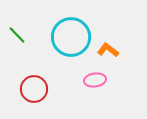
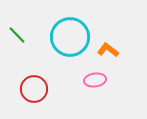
cyan circle: moved 1 px left
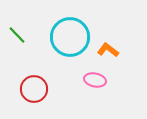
pink ellipse: rotated 20 degrees clockwise
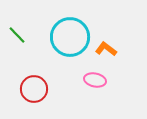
orange L-shape: moved 2 px left, 1 px up
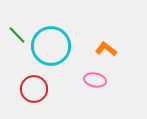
cyan circle: moved 19 px left, 9 px down
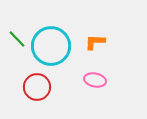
green line: moved 4 px down
orange L-shape: moved 11 px left, 7 px up; rotated 35 degrees counterclockwise
red circle: moved 3 px right, 2 px up
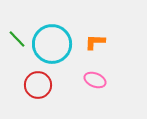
cyan circle: moved 1 px right, 2 px up
pink ellipse: rotated 10 degrees clockwise
red circle: moved 1 px right, 2 px up
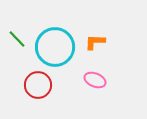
cyan circle: moved 3 px right, 3 px down
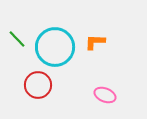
pink ellipse: moved 10 px right, 15 px down
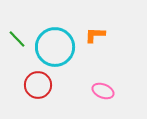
orange L-shape: moved 7 px up
pink ellipse: moved 2 px left, 4 px up
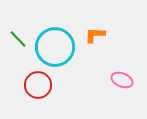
green line: moved 1 px right
pink ellipse: moved 19 px right, 11 px up
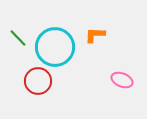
green line: moved 1 px up
red circle: moved 4 px up
